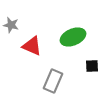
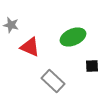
red triangle: moved 2 px left, 1 px down
gray rectangle: rotated 70 degrees counterclockwise
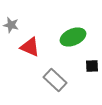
gray rectangle: moved 2 px right, 1 px up
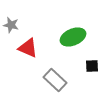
red triangle: moved 2 px left, 1 px down
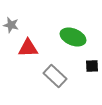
green ellipse: rotated 45 degrees clockwise
red triangle: rotated 25 degrees counterclockwise
gray rectangle: moved 4 px up
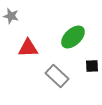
gray star: moved 9 px up
green ellipse: rotated 65 degrees counterclockwise
gray rectangle: moved 2 px right
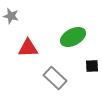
green ellipse: rotated 15 degrees clockwise
gray rectangle: moved 2 px left, 2 px down
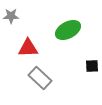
gray star: rotated 14 degrees counterclockwise
green ellipse: moved 5 px left, 7 px up
gray rectangle: moved 15 px left
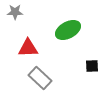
gray star: moved 4 px right, 4 px up
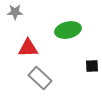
green ellipse: rotated 15 degrees clockwise
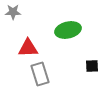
gray star: moved 2 px left
gray rectangle: moved 4 px up; rotated 30 degrees clockwise
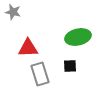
gray star: rotated 14 degrees clockwise
green ellipse: moved 10 px right, 7 px down
black square: moved 22 px left
